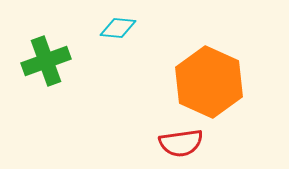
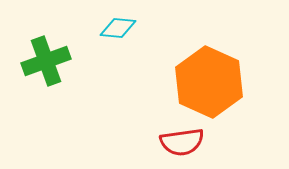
red semicircle: moved 1 px right, 1 px up
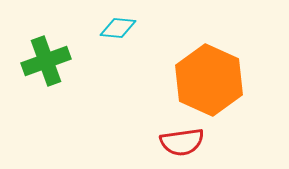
orange hexagon: moved 2 px up
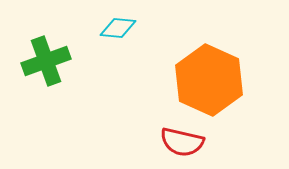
red semicircle: rotated 21 degrees clockwise
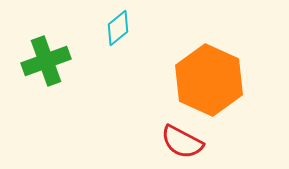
cyan diamond: rotated 45 degrees counterclockwise
red semicircle: rotated 15 degrees clockwise
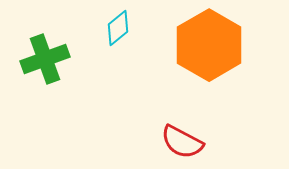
green cross: moved 1 px left, 2 px up
orange hexagon: moved 35 px up; rotated 6 degrees clockwise
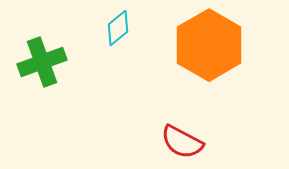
green cross: moved 3 px left, 3 px down
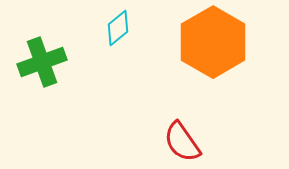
orange hexagon: moved 4 px right, 3 px up
red semicircle: rotated 27 degrees clockwise
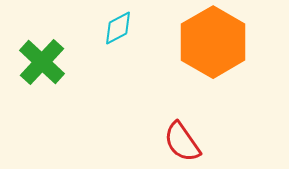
cyan diamond: rotated 12 degrees clockwise
green cross: rotated 27 degrees counterclockwise
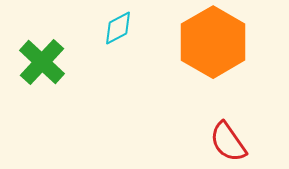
red semicircle: moved 46 px right
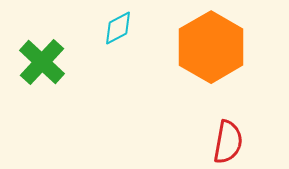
orange hexagon: moved 2 px left, 5 px down
red semicircle: rotated 135 degrees counterclockwise
